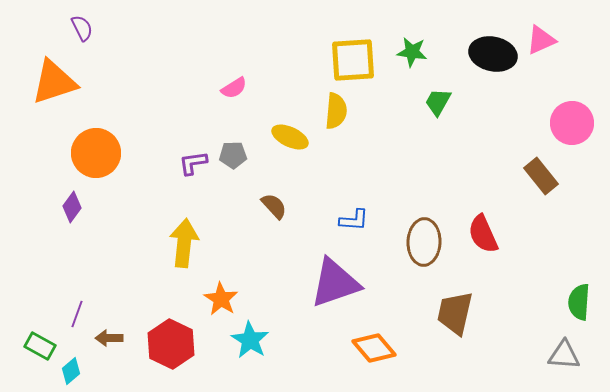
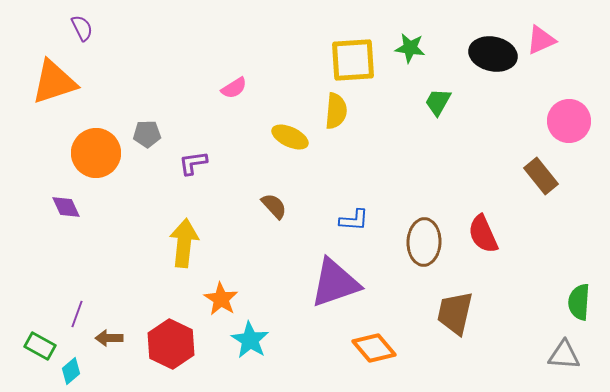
green star: moved 2 px left, 4 px up
pink circle: moved 3 px left, 2 px up
gray pentagon: moved 86 px left, 21 px up
purple diamond: moved 6 px left; rotated 60 degrees counterclockwise
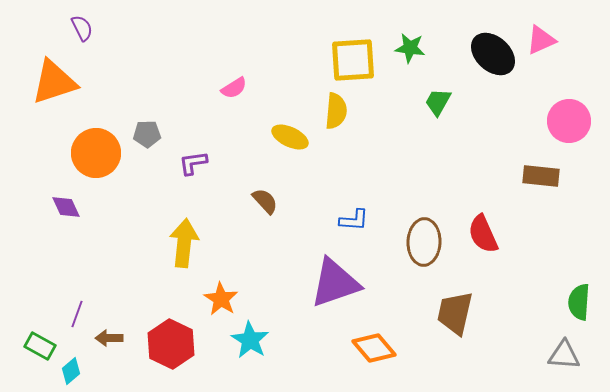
black ellipse: rotated 30 degrees clockwise
brown rectangle: rotated 45 degrees counterclockwise
brown semicircle: moved 9 px left, 5 px up
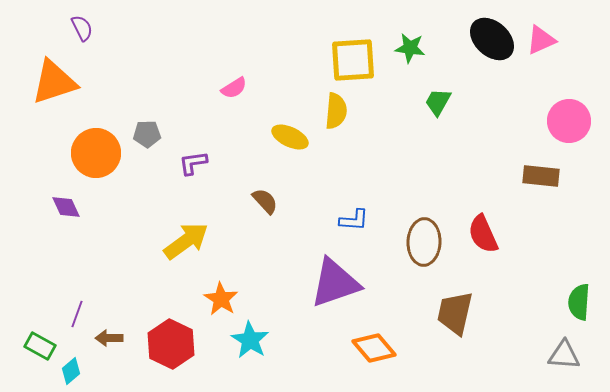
black ellipse: moved 1 px left, 15 px up
yellow arrow: moved 2 px right, 2 px up; rotated 48 degrees clockwise
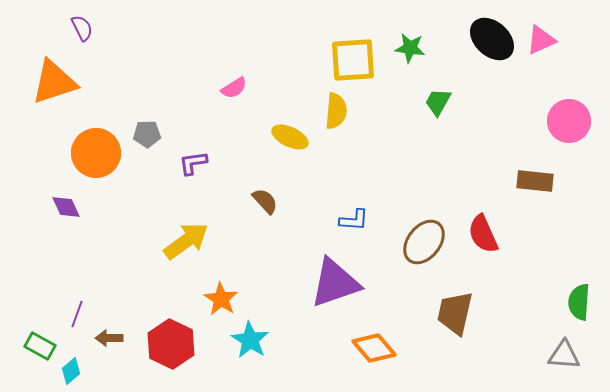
brown rectangle: moved 6 px left, 5 px down
brown ellipse: rotated 36 degrees clockwise
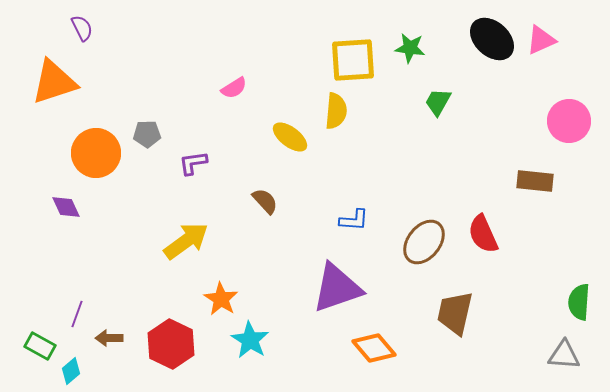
yellow ellipse: rotated 12 degrees clockwise
purple triangle: moved 2 px right, 5 px down
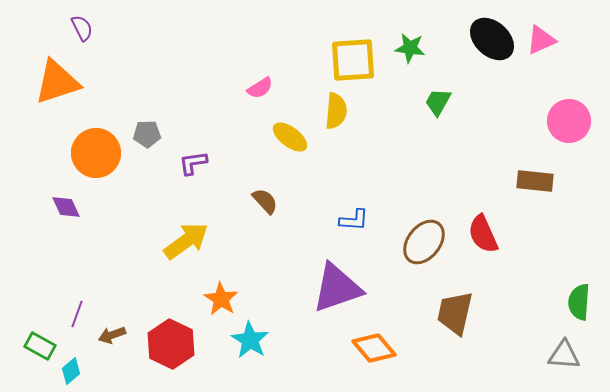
orange triangle: moved 3 px right
pink semicircle: moved 26 px right
brown arrow: moved 3 px right, 3 px up; rotated 20 degrees counterclockwise
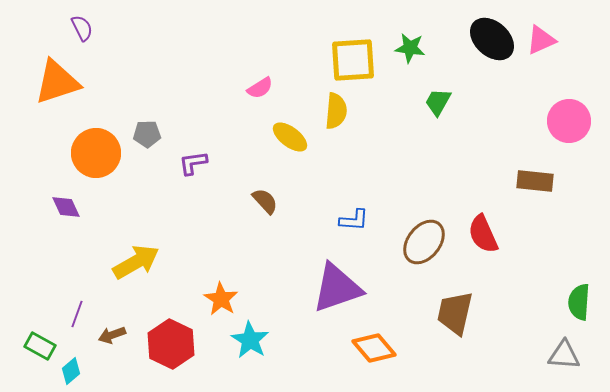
yellow arrow: moved 50 px left, 21 px down; rotated 6 degrees clockwise
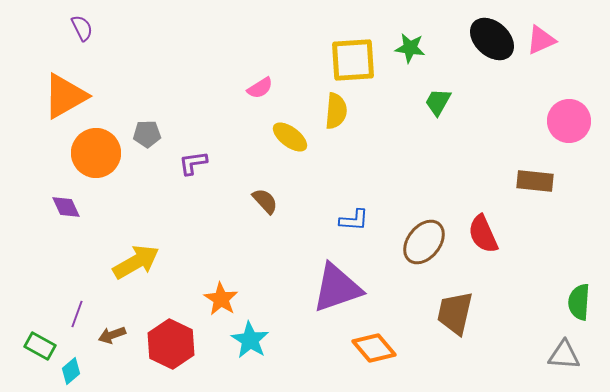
orange triangle: moved 8 px right, 14 px down; rotated 12 degrees counterclockwise
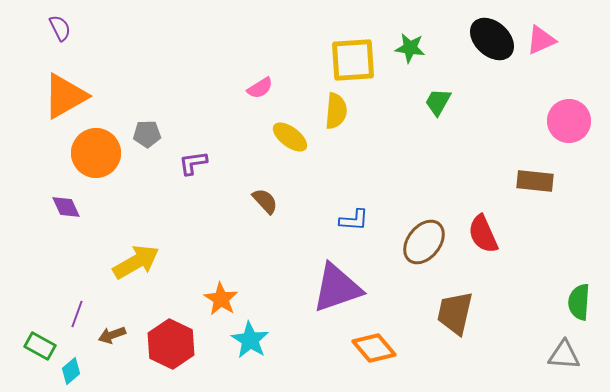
purple semicircle: moved 22 px left
